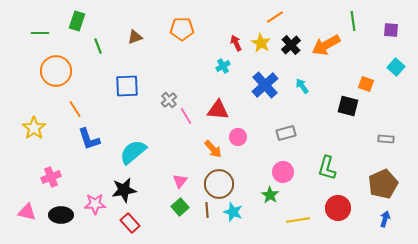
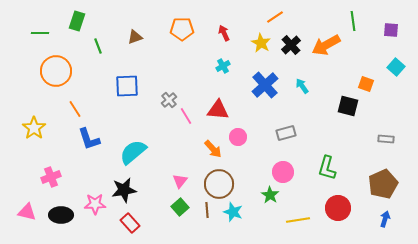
red arrow at (236, 43): moved 12 px left, 10 px up
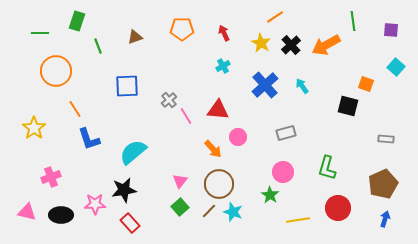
brown line at (207, 210): moved 2 px right, 1 px down; rotated 49 degrees clockwise
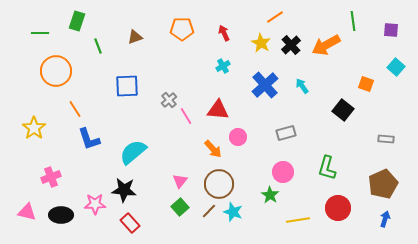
black square at (348, 106): moved 5 px left, 4 px down; rotated 25 degrees clockwise
black star at (124, 190): rotated 15 degrees clockwise
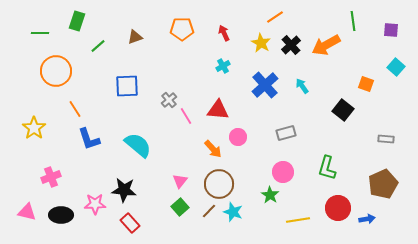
green line at (98, 46): rotated 70 degrees clockwise
cyan semicircle at (133, 152): moved 5 px right, 7 px up; rotated 80 degrees clockwise
blue arrow at (385, 219): moved 18 px left; rotated 63 degrees clockwise
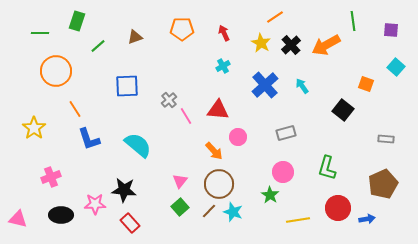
orange arrow at (213, 149): moved 1 px right, 2 px down
pink triangle at (27, 212): moved 9 px left, 7 px down
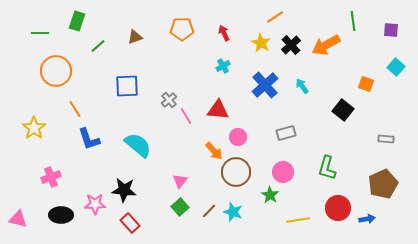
brown circle at (219, 184): moved 17 px right, 12 px up
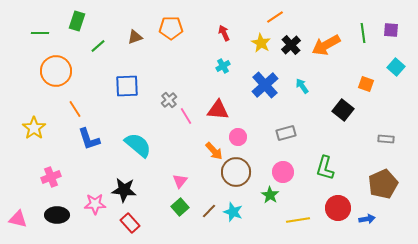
green line at (353, 21): moved 10 px right, 12 px down
orange pentagon at (182, 29): moved 11 px left, 1 px up
green L-shape at (327, 168): moved 2 px left
black ellipse at (61, 215): moved 4 px left
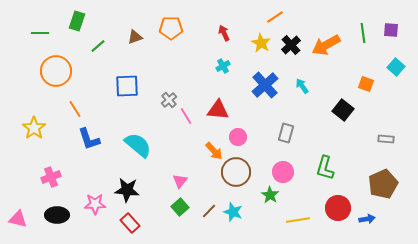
gray rectangle at (286, 133): rotated 60 degrees counterclockwise
black star at (124, 190): moved 3 px right
